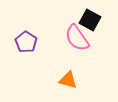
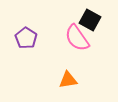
purple pentagon: moved 4 px up
orange triangle: rotated 24 degrees counterclockwise
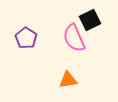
black square: rotated 35 degrees clockwise
pink semicircle: moved 3 px left; rotated 12 degrees clockwise
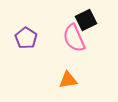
black square: moved 4 px left
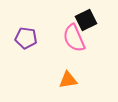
purple pentagon: rotated 25 degrees counterclockwise
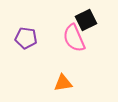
orange triangle: moved 5 px left, 3 px down
